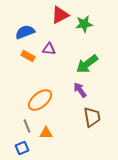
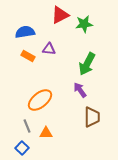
blue semicircle: rotated 12 degrees clockwise
green arrow: rotated 25 degrees counterclockwise
brown trapezoid: rotated 10 degrees clockwise
blue square: rotated 24 degrees counterclockwise
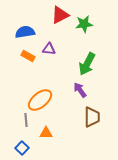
gray line: moved 1 px left, 6 px up; rotated 16 degrees clockwise
